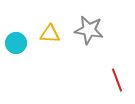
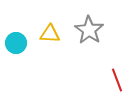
gray star: rotated 24 degrees clockwise
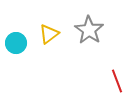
yellow triangle: moved 1 px left; rotated 40 degrees counterclockwise
red line: moved 1 px down
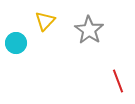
yellow triangle: moved 4 px left, 13 px up; rotated 10 degrees counterclockwise
red line: moved 1 px right
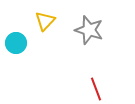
gray star: rotated 16 degrees counterclockwise
red line: moved 22 px left, 8 px down
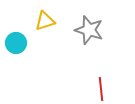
yellow triangle: rotated 30 degrees clockwise
red line: moved 5 px right; rotated 15 degrees clockwise
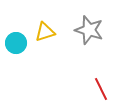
yellow triangle: moved 11 px down
red line: rotated 20 degrees counterclockwise
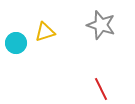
gray star: moved 12 px right, 5 px up
